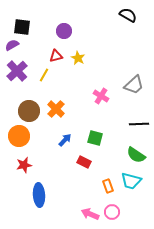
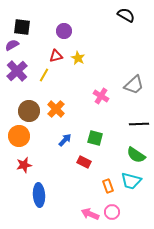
black semicircle: moved 2 px left
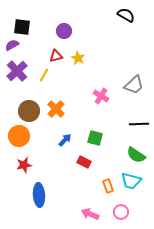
pink circle: moved 9 px right
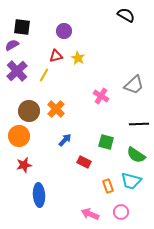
green square: moved 11 px right, 4 px down
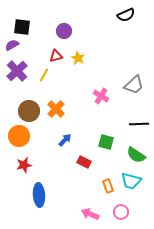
black semicircle: rotated 126 degrees clockwise
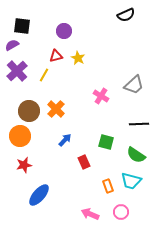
black square: moved 1 px up
orange circle: moved 1 px right
red rectangle: rotated 40 degrees clockwise
blue ellipse: rotated 45 degrees clockwise
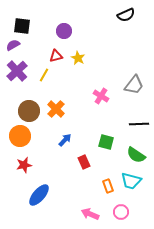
purple semicircle: moved 1 px right
gray trapezoid: rotated 10 degrees counterclockwise
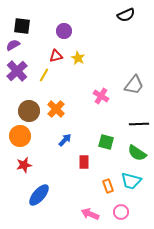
green semicircle: moved 1 px right, 2 px up
red rectangle: rotated 24 degrees clockwise
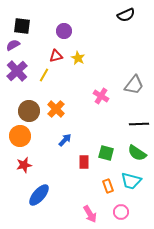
green square: moved 11 px down
pink arrow: rotated 144 degrees counterclockwise
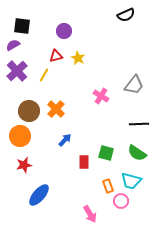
pink circle: moved 11 px up
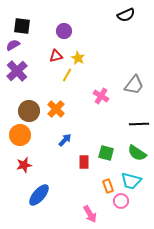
yellow line: moved 23 px right
orange circle: moved 1 px up
